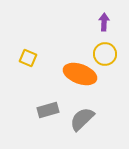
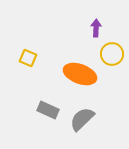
purple arrow: moved 8 px left, 6 px down
yellow circle: moved 7 px right
gray rectangle: rotated 40 degrees clockwise
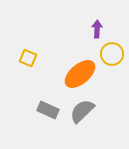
purple arrow: moved 1 px right, 1 px down
orange ellipse: rotated 60 degrees counterclockwise
gray semicircle: moved 8 px up
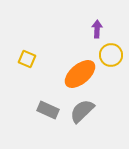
yellow circle: moved 1 px left, 1 px down
yellow square: moved 1 px left, 1 px down
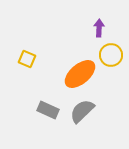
purple arrow: moved 2 px right, 1 px up
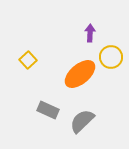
purple arrow: moved 9 px left, 5 px down
yellow circle: moved 2 px down
yellow square: moved 1 px right, 1 px down; rotated 24 degrees clockwise
gray semicircle: moved 10 px down
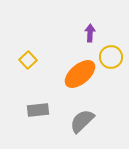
gray rectangle: moved 10 px left; rotated 30 degrees counterclockwise
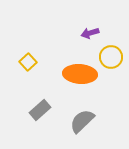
purple arrow: rotated 108 degrees counterclockwise
yellow square: moved 2 px down
orange ellipse: rotated 44 degrees clockwise
gray rectangle: moved 2 px right; rotated 35 degrees counterclockwise
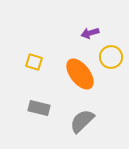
yellow square: moved 6 px right; rotated 30 degrees counterclockwise
orange ellipse: rotated 48 degrees clockwise
gray rectangle: moved 1 px left, 2 px up; rotated 55 degrees clockwise
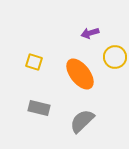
yellow circle: moved 4 px right
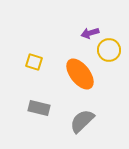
yellow circle: moved 6 px left, 7 px up
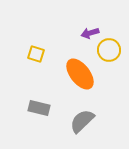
yellow square: moved 2 px right, 8 px up
